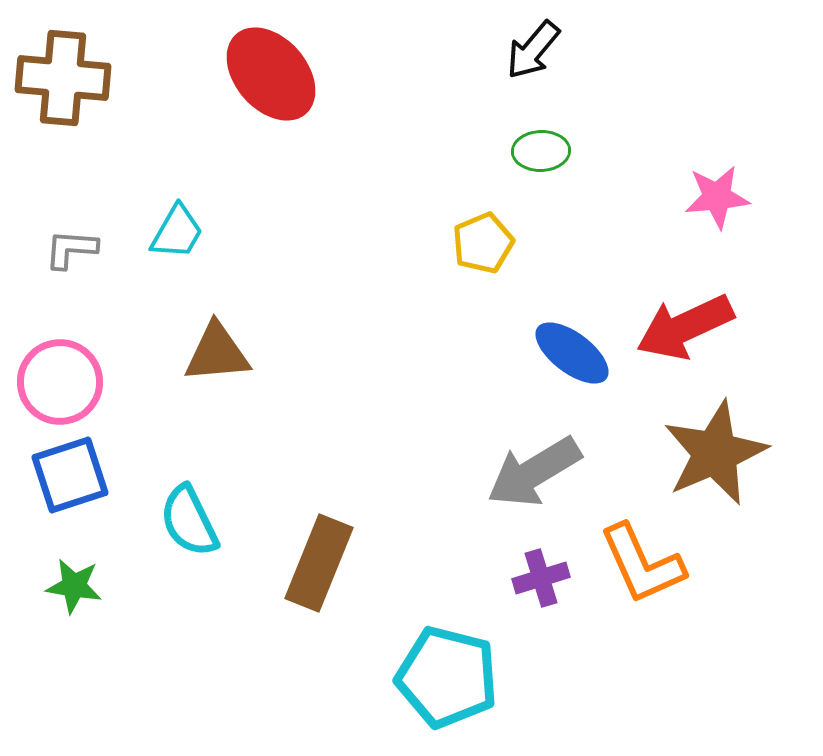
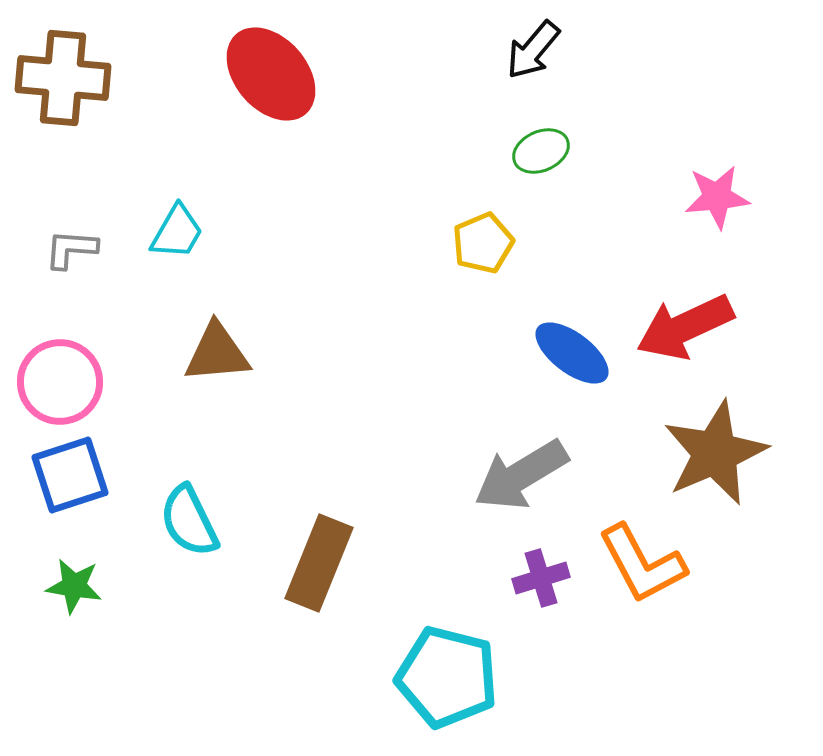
green ellipse: rotated 22 degrees counterclockwise
gray arrow: moved 13 px left, 3 px down
orange L-shape: rotated 4 degrees counterclockwise
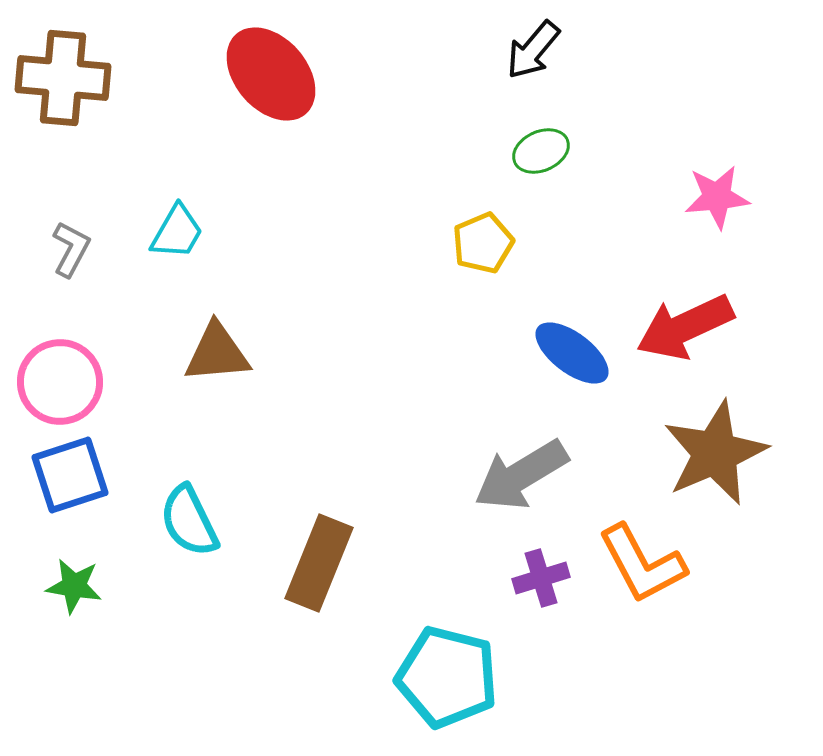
gray L-shape: rotated 114 degrees clockwise
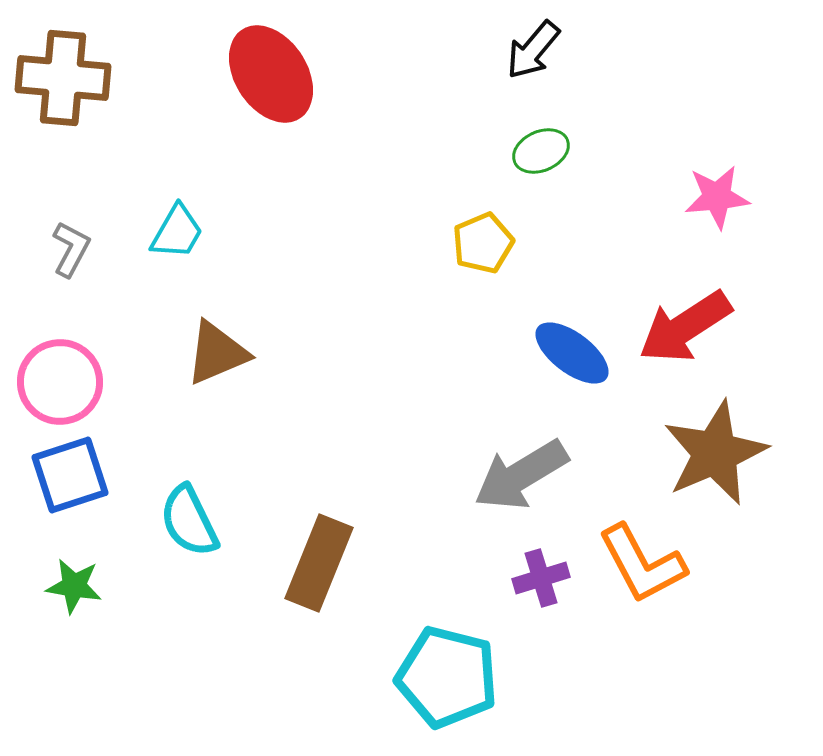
red ellipse: rotated 8 degrees clockwise
red arrow: rotated 8 degrees counterclockwise
brown triangle: rotated 18 degrees counterclockwise
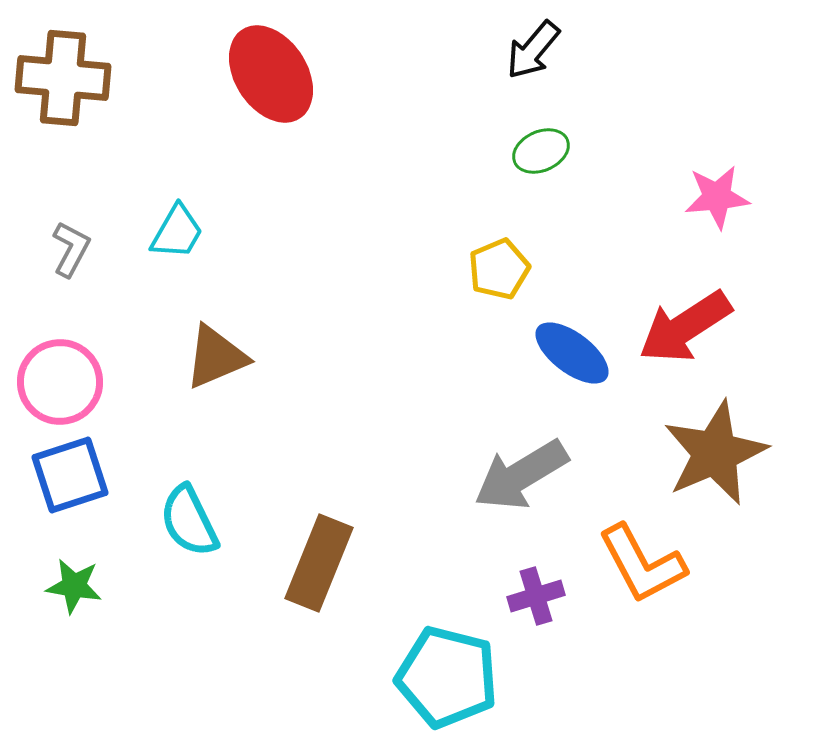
yellow pentagon: moved 16 px right, 26 px down
brown triangle: moved 1 px left, 4 px down
purple cross: moved 5 px left, 18 px down
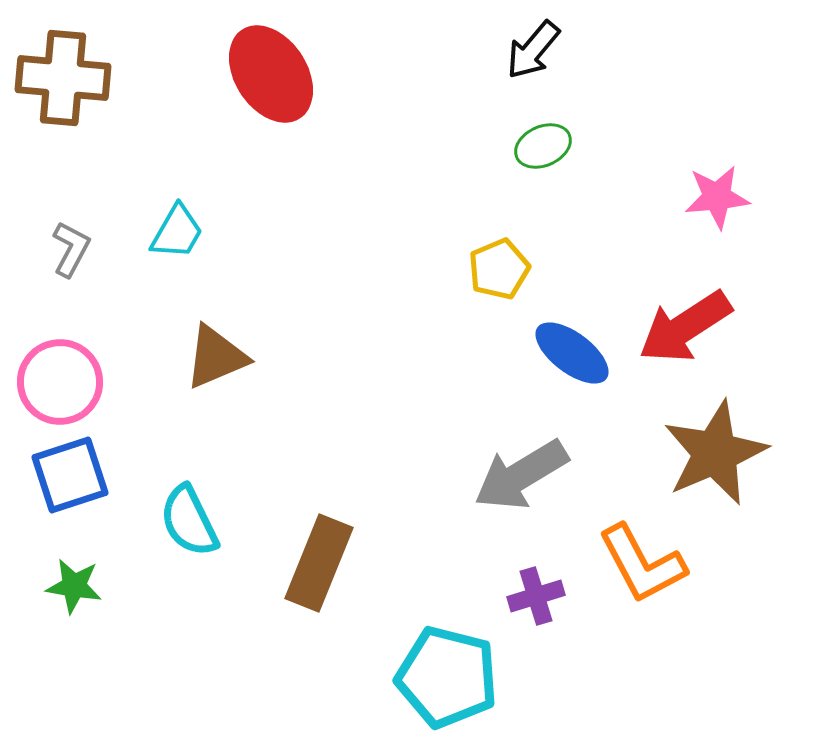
green ellipse: moved 2 px right, 5 px up
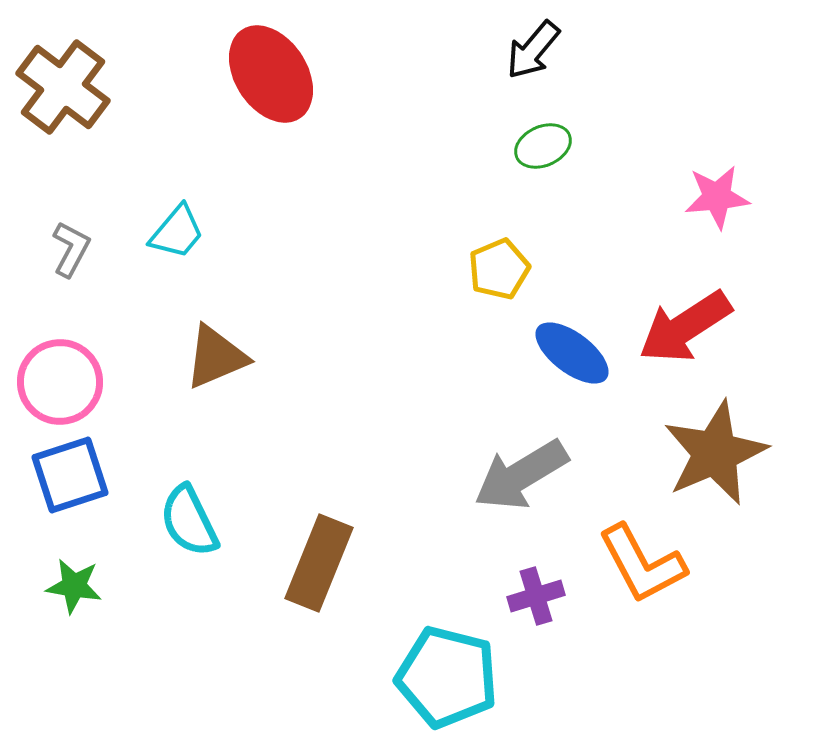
brown cross: moved 9 px down; rotated 32 degrees clockwise
cyan trapezoid: rotated 10 degrees clockwise
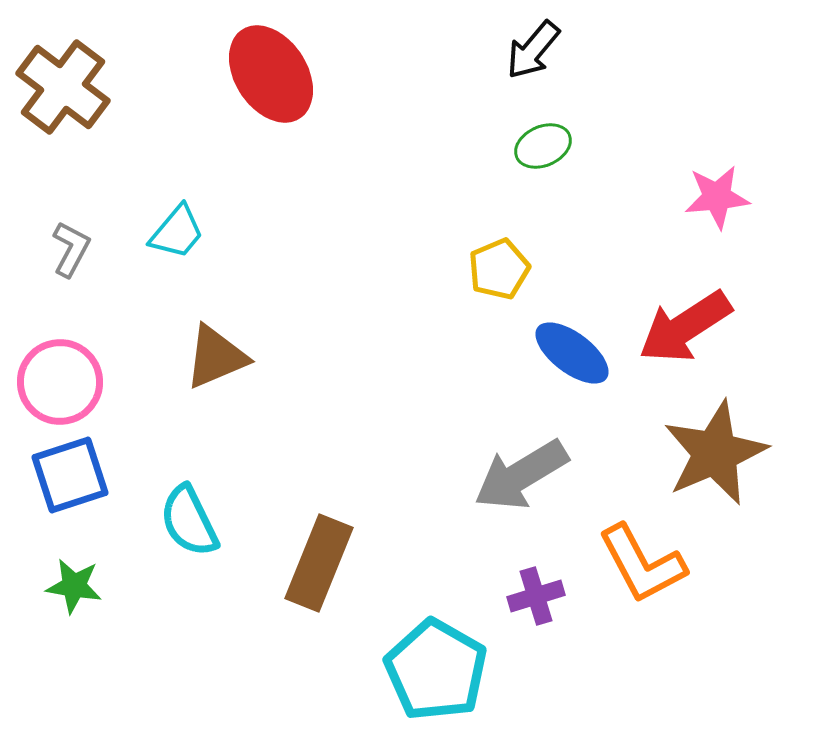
cyan pentagon: moved 11 px left, 7 px up; rotated 16 degrees clockwise
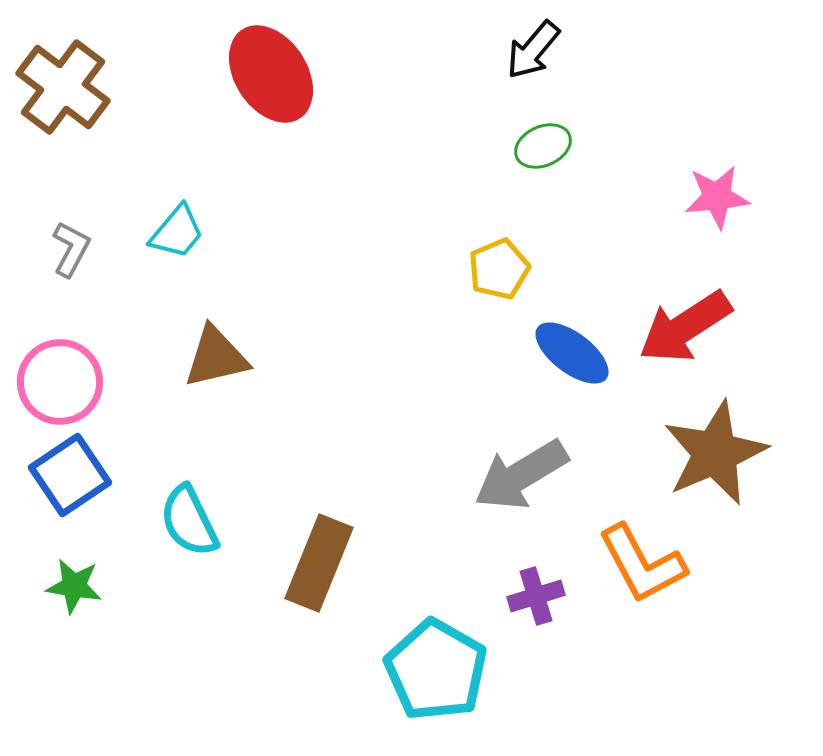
brown triangle: rotated 10 degrees clockwise
blue square: rotated 16 degrees counterclockwise
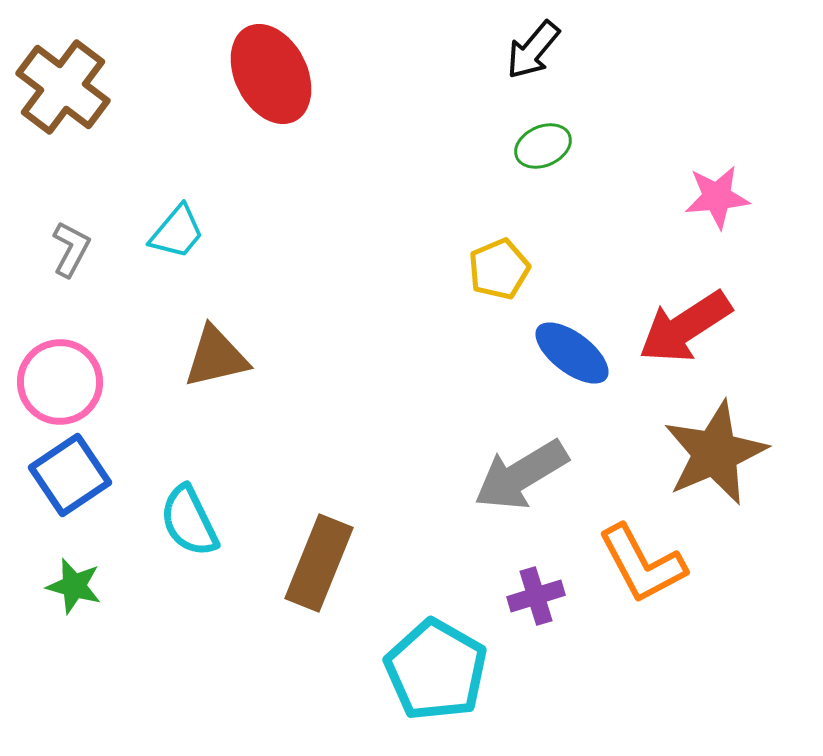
red ellipse: rotated 6 degrees clockwise
green star: rotated 6 degrees clockwise
